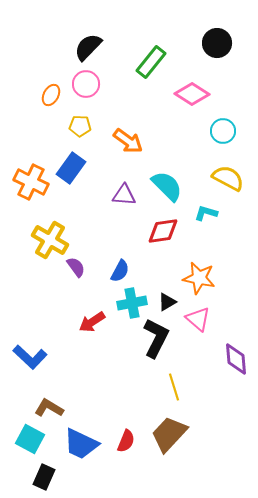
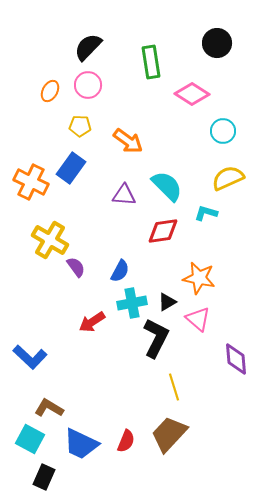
green rectangle: rotated 48 degrees counterclockwise
pink circle: moved 2 px right, 1 px down
orange ellipse: moved 1 px left, 4 px up
yellow semicircle: rotated 52 degrees counterclockwise
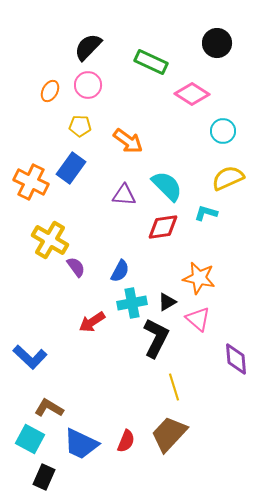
green rectangle: rotated 56 degrees counterclockwise
red diamond: moved 4 px up
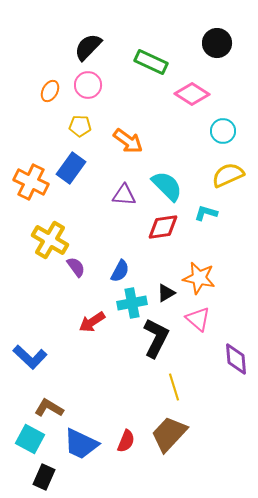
yellow semicircle: moved 3 px up
black triangle: moved 1 px left, 9 px up
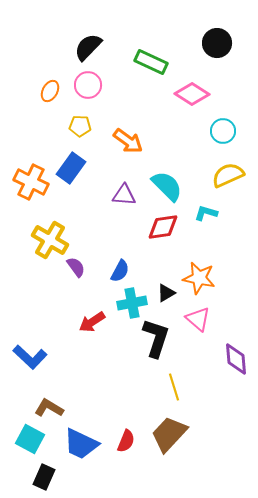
black L-shape: rotated 9 degrees counterclockwise
